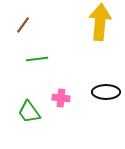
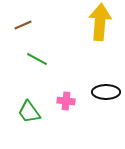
brown line: rotated 30 degrees clockwise
green line: rotated 35 degrees clockwise
pink cross: moved 5 px right, 3 px down
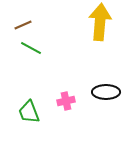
green line: moved 6 px left, 11 px up
pink cross: rotated 18 degrees counterclockwise
green trapezoid: rotated 15 degrees clockwise
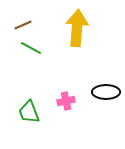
yellow arrow: moved 23 px left, 6 px down
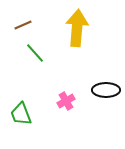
green line: moved 4 px right, 5 px down; rotated 20 degrees clockwise
black ellipse: moved 2 px up
pink cross: rotated 18 degrees counterclockwise
green trapezoid: moved 8 px left, 2 px down
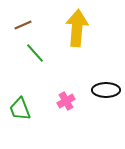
green trapezoid: moved 1 px left, 5 px up
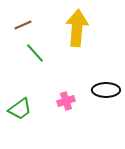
pink cross: rotated 12 degrees clockwise
green trapezoid: rotated 105 degrees counterclockwise
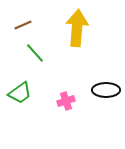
green trapezoid: moved 16 px up
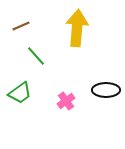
brown line: moved 2 px left, 1 px down
green line: moved 1 px right, 3 px down
pink cross: rotated 18 degrees counterclockwise
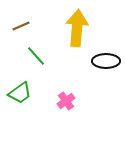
black ellipse: moved 29 px up
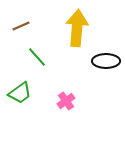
green line: moved 1 px right, 1 px down
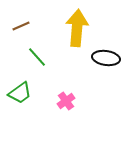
black ellipse: moved 3 px up; rotated 8 degrees clockwise
